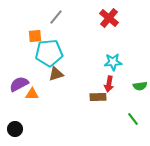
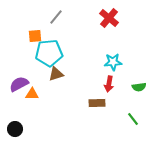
green semicircle: moved 1 px left, 1 px down
brown rectangle: moved 1 px left, 6 px down
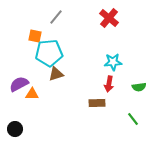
orange square: rotated 16 degrees clockwise
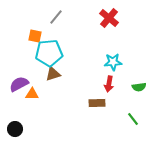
brown triangle: moved 3 px left
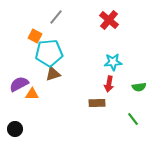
red cross: moved 2 px down
orange square: rotated 16 degrees clockwise
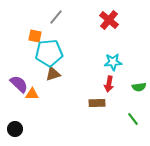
orange square: rotated 16 degrees counterclockwise
purple semicircle: rotated 72 degrees clockwise
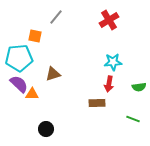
red cross: rotated 18 degrees clockwise
cyan pentagon: moved 30 px left, 5 px down
green line: rotated 32 degrees counterclockwise
black circle: moved 31 px right
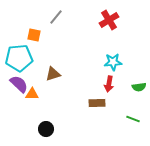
orange square: moved 1 px left, 1 px up
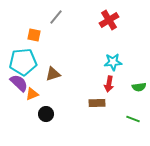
cyan pentagon: moved 4 px right, 4 px down
purple semicircle: moved 1 px up
orange triangle: rotated 24 degrees counterclockwise
black circle: moved 15 px up
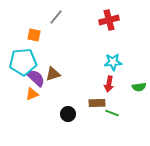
red cross: rotated 18 degrees clockwise
purple semicircle: moved 17 px right, 5 px up
black circle: moved 22 px right
green line: moved 21 px left, 6 px up
